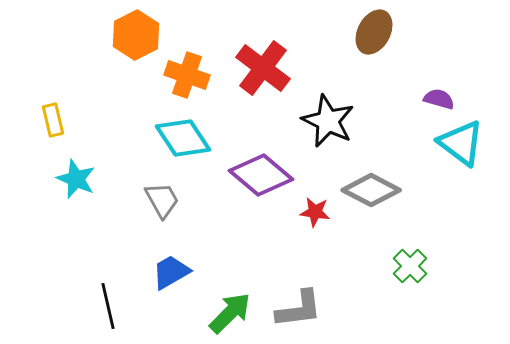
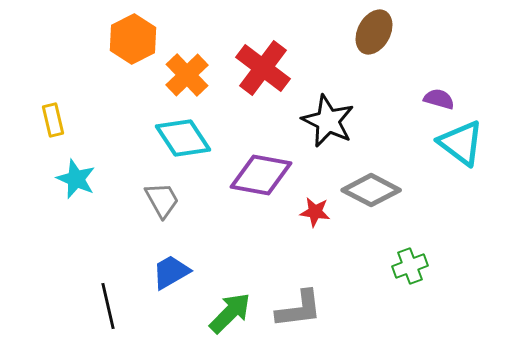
orange hexagon: moved 3 px left, 4 px down
orange cross: rotated 27 degrees clockwise
purple diamond: rotated 30 degrees counterclockwise
green cross: rotated 24 degrees clockwise
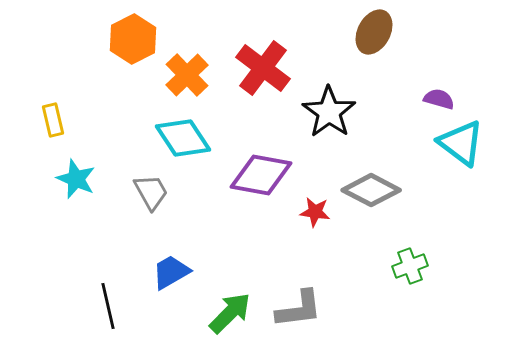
black star: moved 1 px right, 9 px up; rotated 10 degrees clockwise
gray trapezoid: moved 11 px left, 8 px up
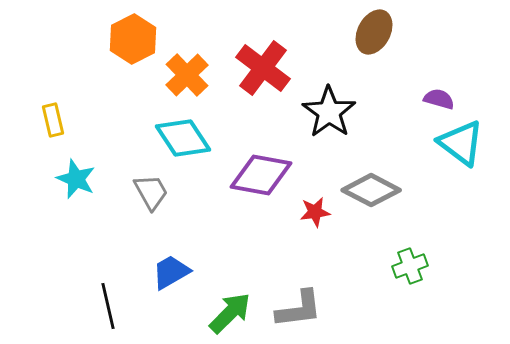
red star: rotated 16 degrees counterclockwise
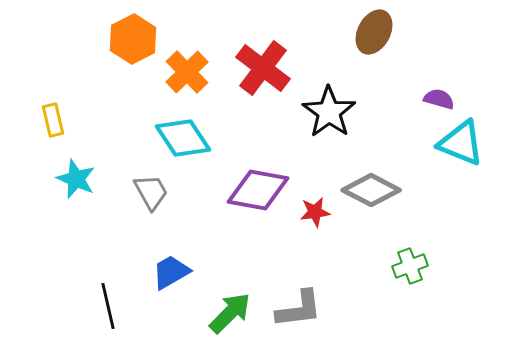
orange cross: moved 3 px up
cyan triangle: rotated 15 degrees counterclockwise
purple diamond: moved 3 px left, 15 px down
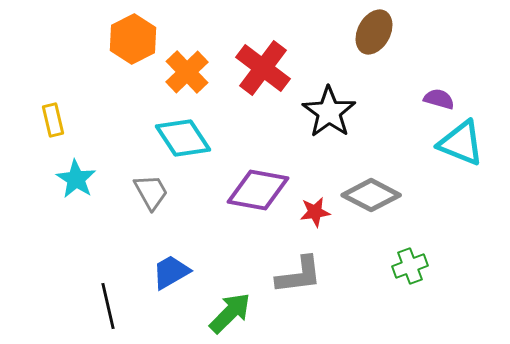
cyan star: rotated 9 degrees clockwise
gray diamond: moved 5 px down
gray L-shape: moved 34 px up
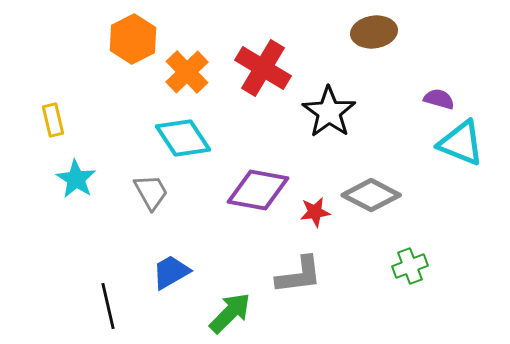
brown ellipse: rotated 54 degrees clockwise
red cross: rotated 6 degrees counterclockwise
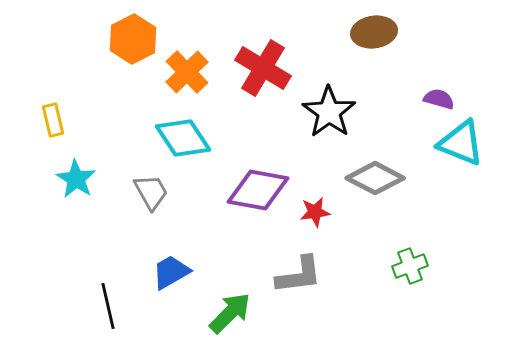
gray diamond: moved 4 px right, 17 px up
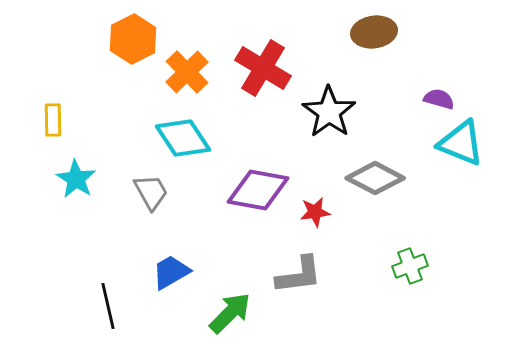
yellow rectangle: rotated 12 degrees clockwise
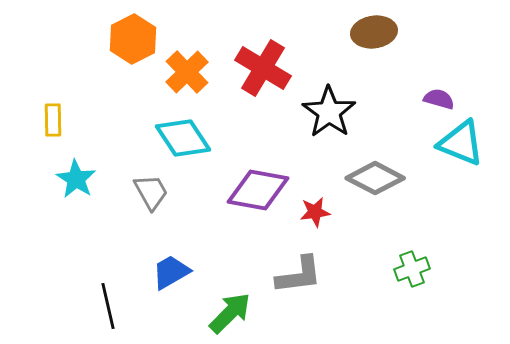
green cross: moved 2 px right, 3 px down
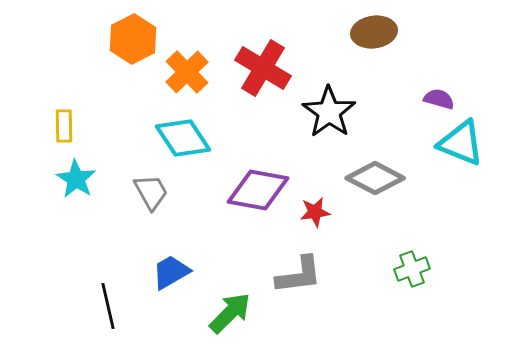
yellow rectangle: moved 11 px right, 6 px down
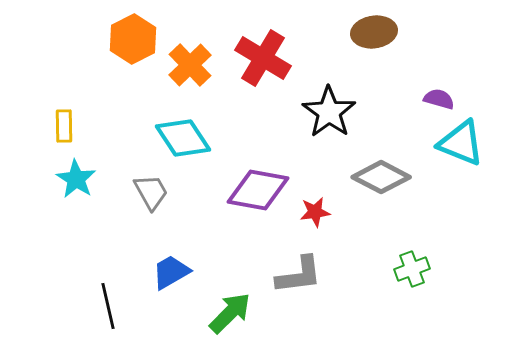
red cross: moved 10 px up
orange cross: moved 3 px right, 7 px up
gray diamond: moved 6 px right, 1 px up
